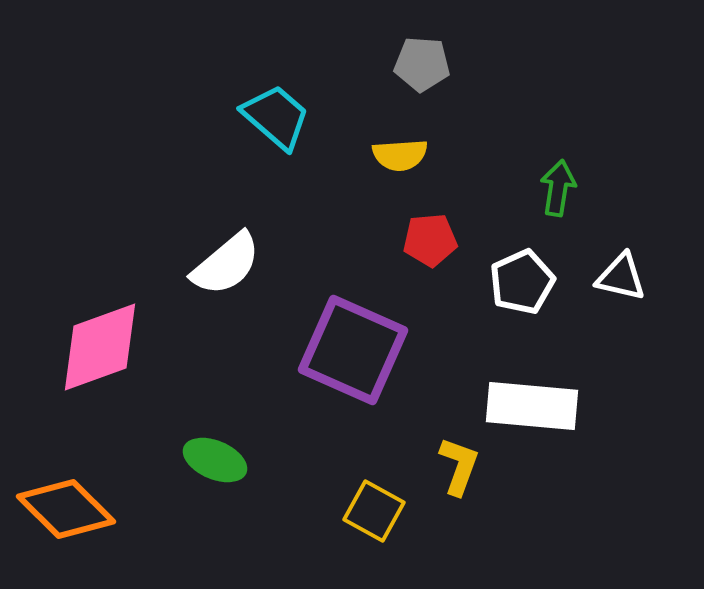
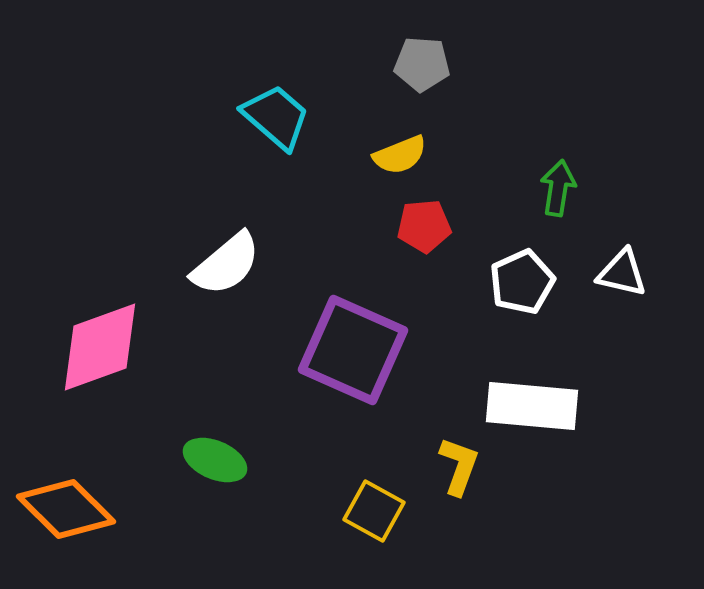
yellow semicircle: rotated 18 degrees counterclockwise
red pentagon: moved 6 px left, 14 px up
white triangle: moved 1 px right, 4 px up
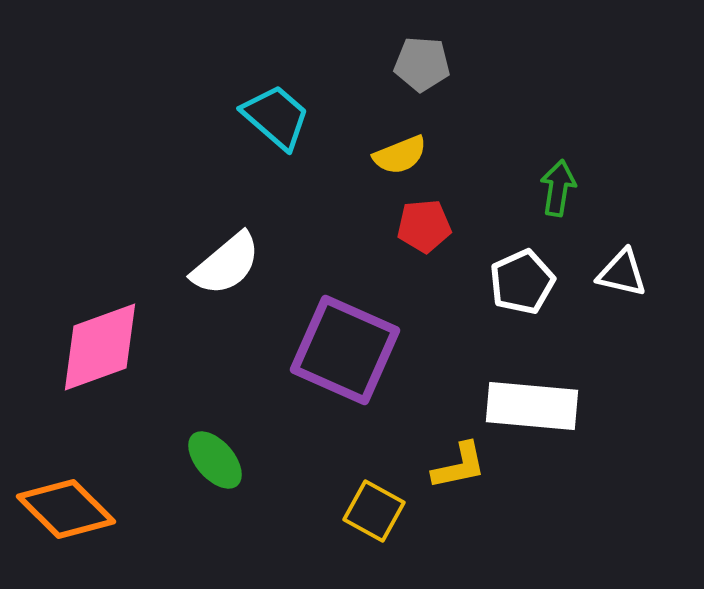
purple square: moved 8 px left
green ellipse: rotated 26 degrees clockwise
yellow L-shape: rotated 58 degrees clockwise
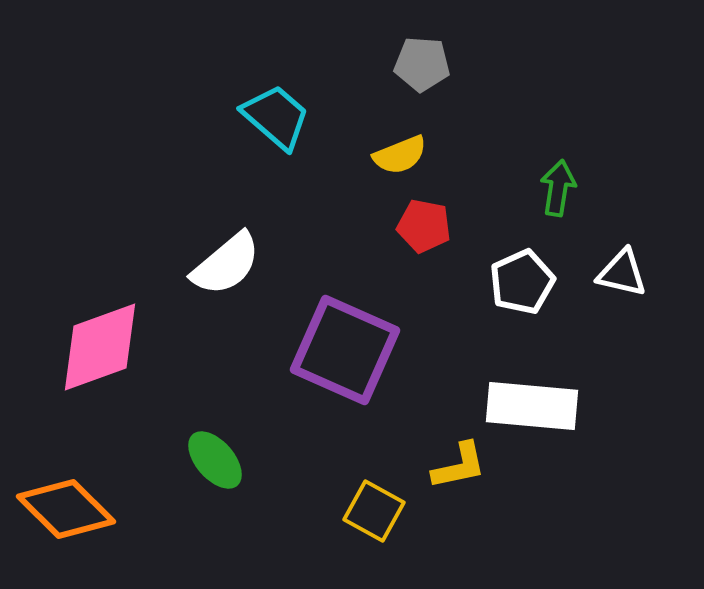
red pentagon: rotated 16 degrees clockwise
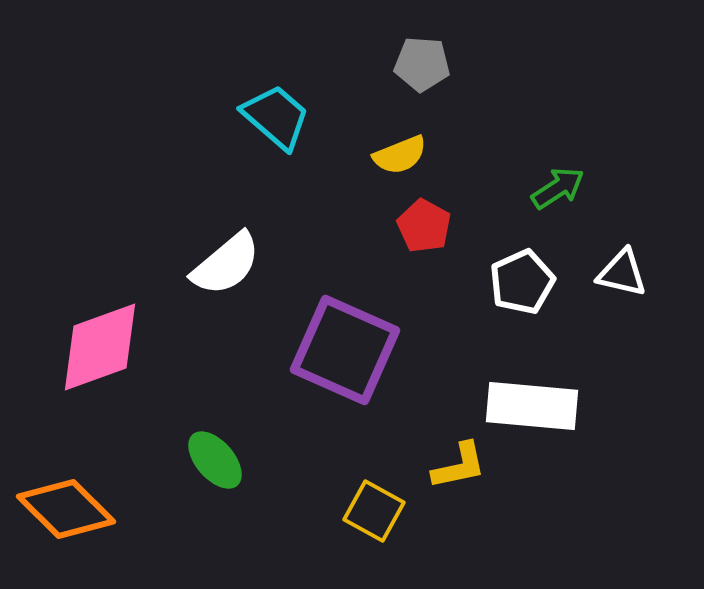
green arrow: rotated 48 degrees clockwise
red pentagon: rotated 18 degrees clockwise
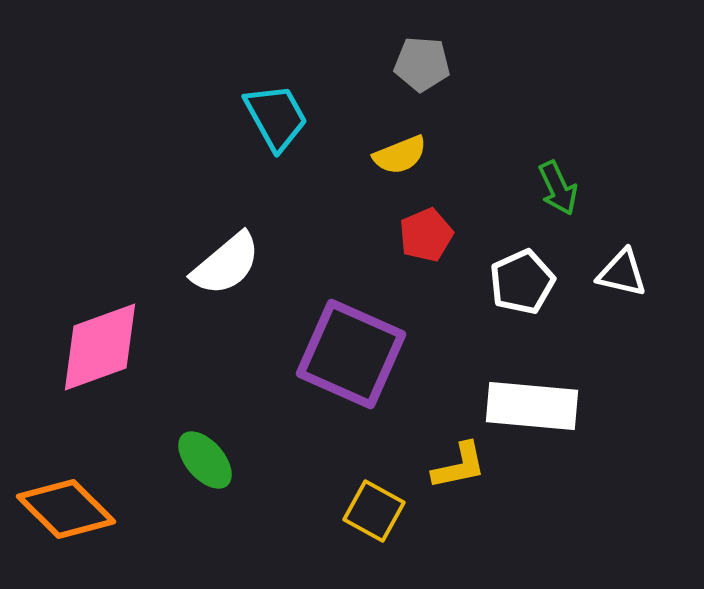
cyan trapezoid: rotated 20 degrees clockwise
green arrow: rotated 98 degrees clockwise
red pentagon: moved 2 px right, 9 px down; rotated 20 degrees clockwise
purple square: moved 6 px right, 4 px down
green ellipse: moved 10 px left
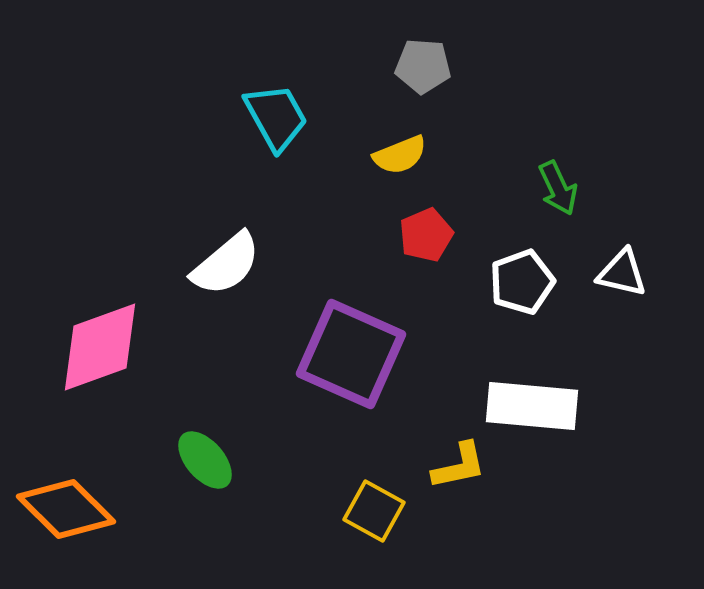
gray pentagon: moved 1 px right, 2 px down
white pentagon: rotated 4 degrees clockwise
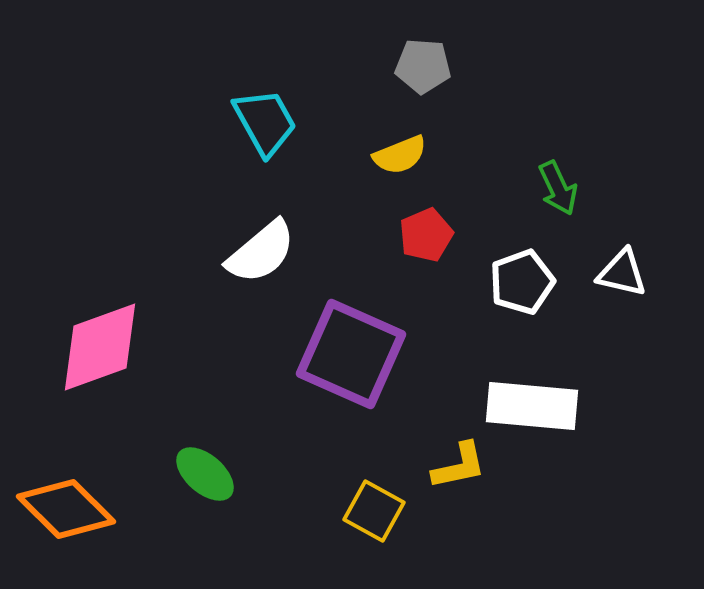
cyan trapezoid: moved 11 px left, 5 px down
white semicircle: moved 35 px right, 12 px up
green ellipse: moved 14 px down; rotated 8 degrees counterclockwise
